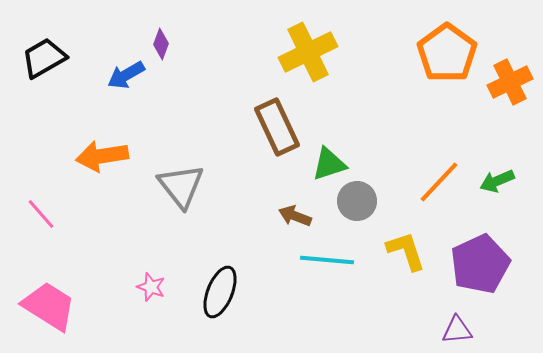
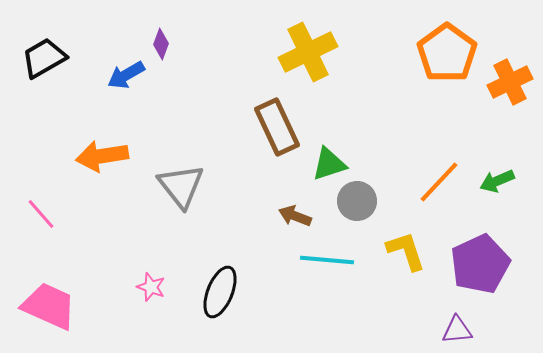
pink trapezoid: rotated 8 degrees counterclockwise
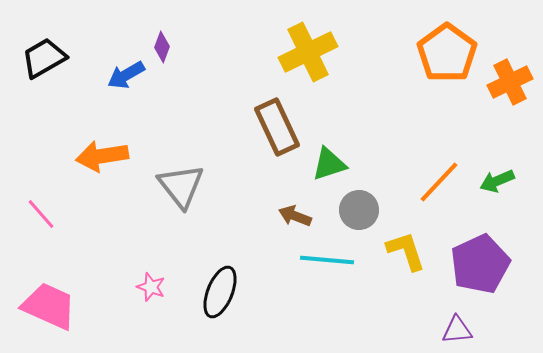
purple diamond: moved 1 px right, 3 px down
gray circle: moved 2 px right, 9 px down
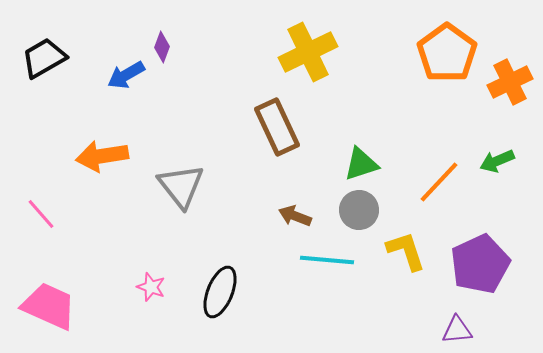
green triangle: moved 32 px right
green arrow: moved 20 px up
